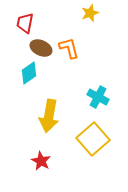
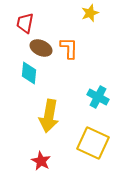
orange L-shape: rotated 15 degrees clockwise
cyan diamond: rotated 50 degrees counterclockwise
yellow square: moved 4 px down; rotated 24 degrees counterclockwise
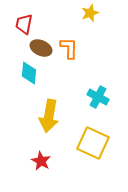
red trapezoid: moved 1 px left, 1 px down
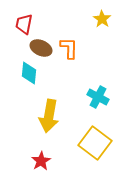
yellow star: moved 12 px right, 6 px down; rotated 18 degrees counterclockwise
yellow square: moved 2 px right; rotated 12 degrees clockwise
red star: rotated 12 degrees clockwise
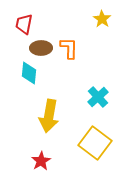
brown ellipse: rotated 25 degrees counterclockwise
cyan cross: rotated 20 degrees clockwise
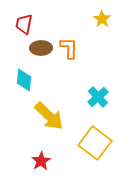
cyan diamond: moved 5 px left, 7 px down
yellow arrow: rotated 56 degrees counterclockwise
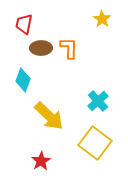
cyan diamond: moved 1 px left; rotated 15 degrees clockwise
cyan cross: moved 4 px down
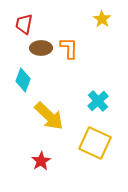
yellow square: rotated 12 degrees counterclockwise
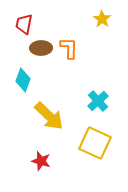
red star: rotated 24 degrees counterclockwise
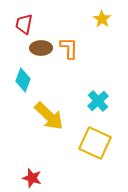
red star: moved 9 px left, 17 px down
